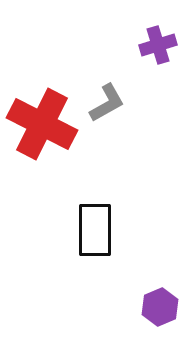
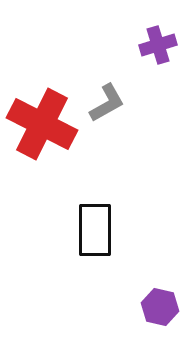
purple hexagon: rotated 24 degrees counterclockwise
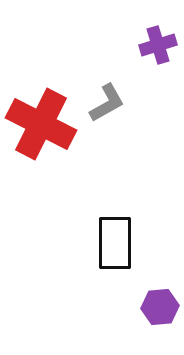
red cross: moved 1 px left
black rectangle: moved 20 px right, 13 px down
purple hexagon: rotated 18 degrees counterclockwise
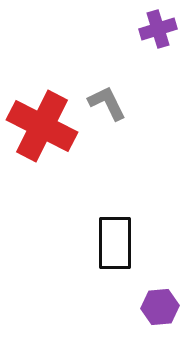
purple cross: moved 16 px up
gray L-shape: rotated 87 degrees counterclockwise
red cross: moved 1 px right, 2 px down
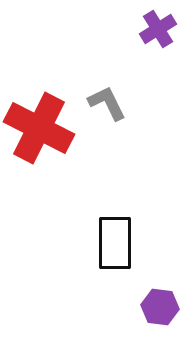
purple cross: rotated 15 degrees counterclockwise
red cross: moved 3 px left, 2 px down
purple hexagon: rotated 12 degrees clockwise
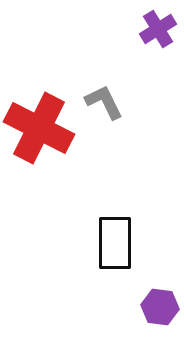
gray L-shape: moved 3 px left, 1 px up
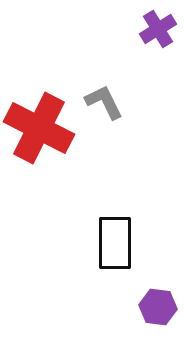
purple hexagon: moved 2 px left
